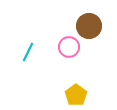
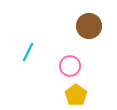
pink circle: moved 1 px right, 19 px down
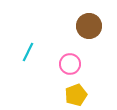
pink circle: moved 2 px up
yellow pentagon: rotated 15 degrees clockwise
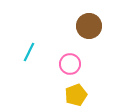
cyan line: moved 1 px right
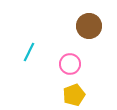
yellow pentagon: moved 2 px left
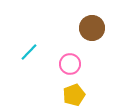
brown circle: moved 3 px right, 2 px down
cyan line: rotated 18 degrees clockwise
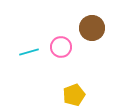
cyan line: rotated 30 degrees clockwise
pink circle: moved 9 px left, 17 px up
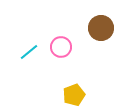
brown circle: moved 9 px right
cyan line: rotated 24 degrees counterclockwise
